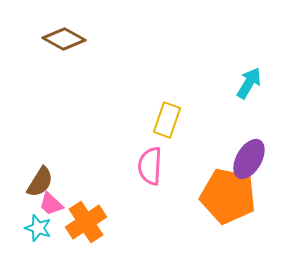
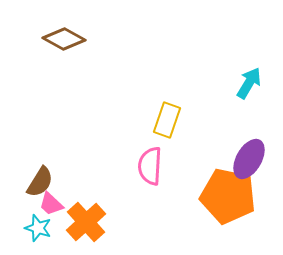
orange cross: rotated 9 degrees counterclockwise
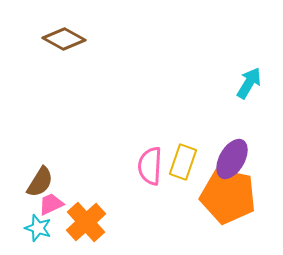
yellow rectangle: moved 16 px right, 42 px down
purple ellipse: moved 17 px left
pink trapezoid: rotated 112 degrees clockwise
